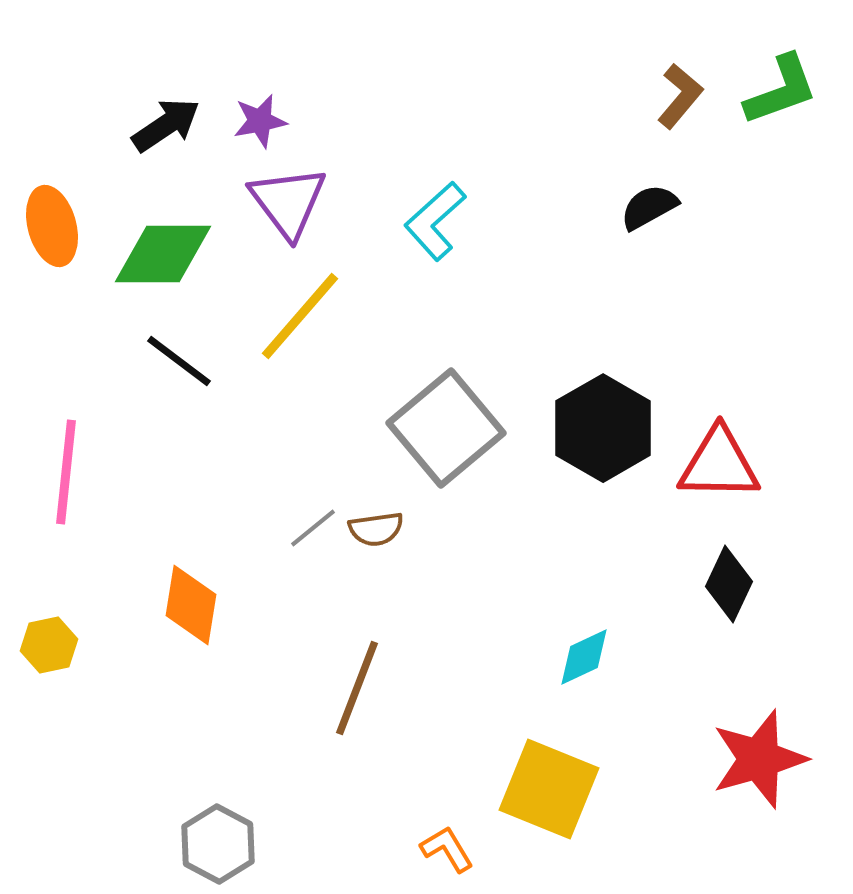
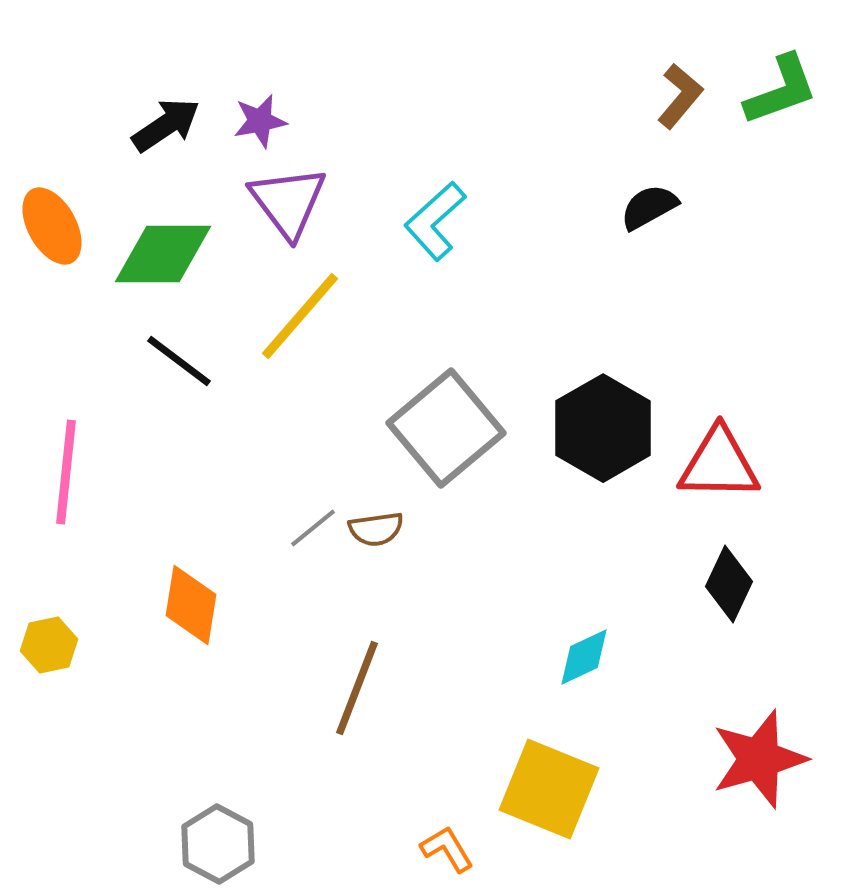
orange ellipse: rotated 14 degrees counterclockwise
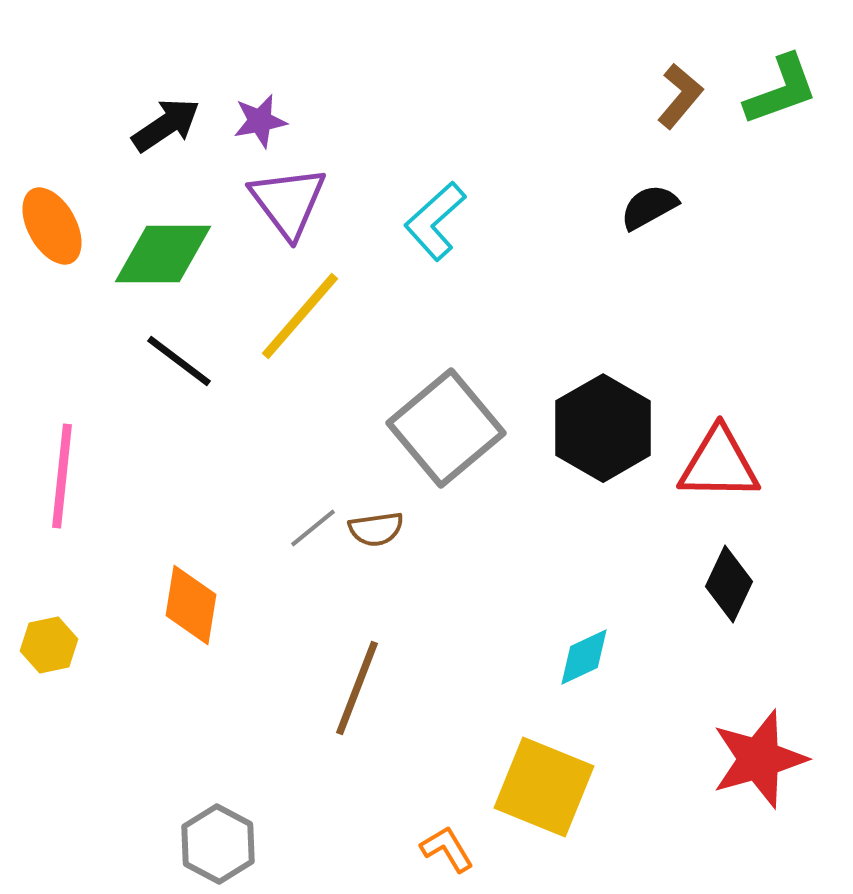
pink line: moved 4 px left, 4 px down
yellow square: moved 5 px left, 2 px up
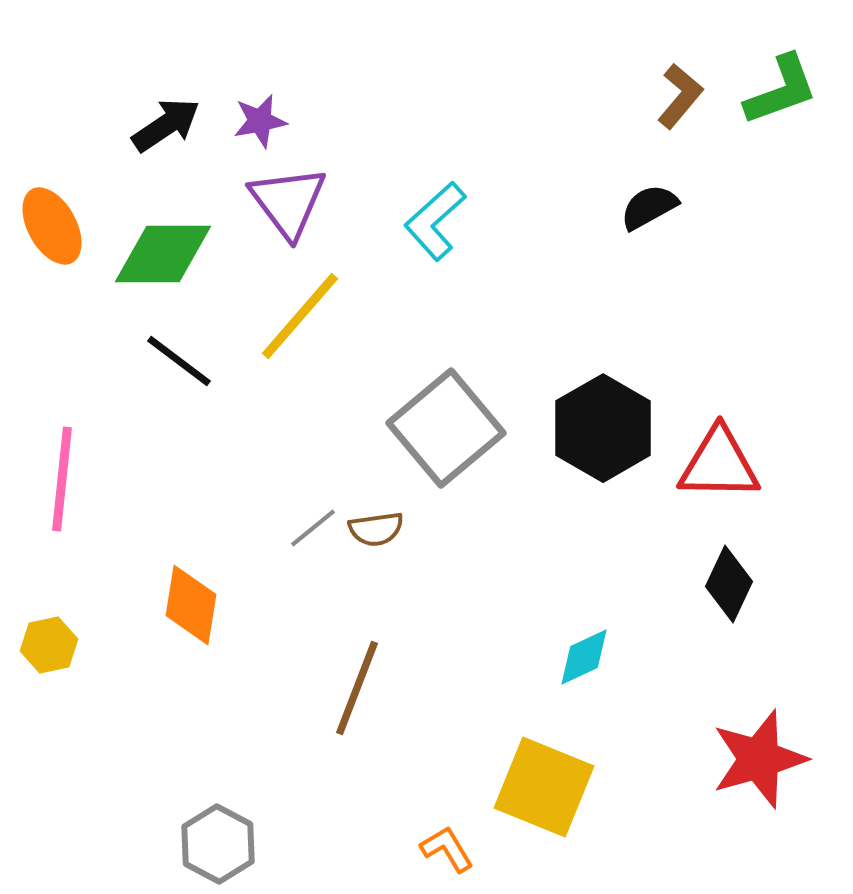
pink line: moved 3 px down
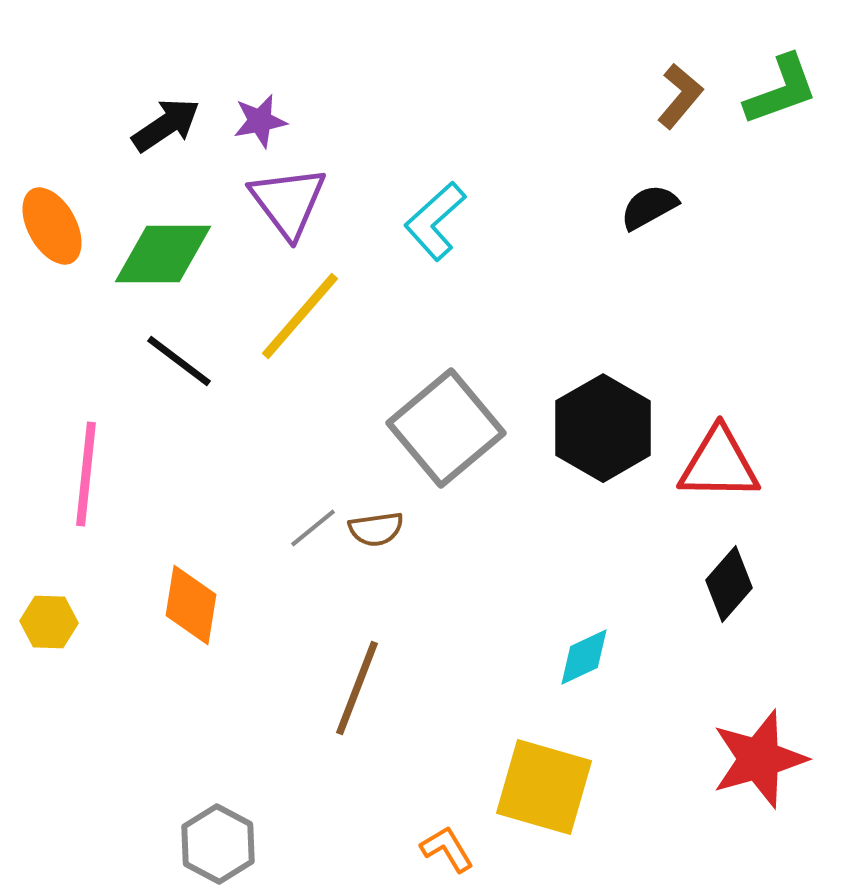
pink line: moved 24 px right, 5 px up
black diamond: rotated 16 degrees clockwise
yellow hexagon: moved 23 px up; rotated 14 degrees clockwise
yellow square: rotated 6 degrees counterclockwise
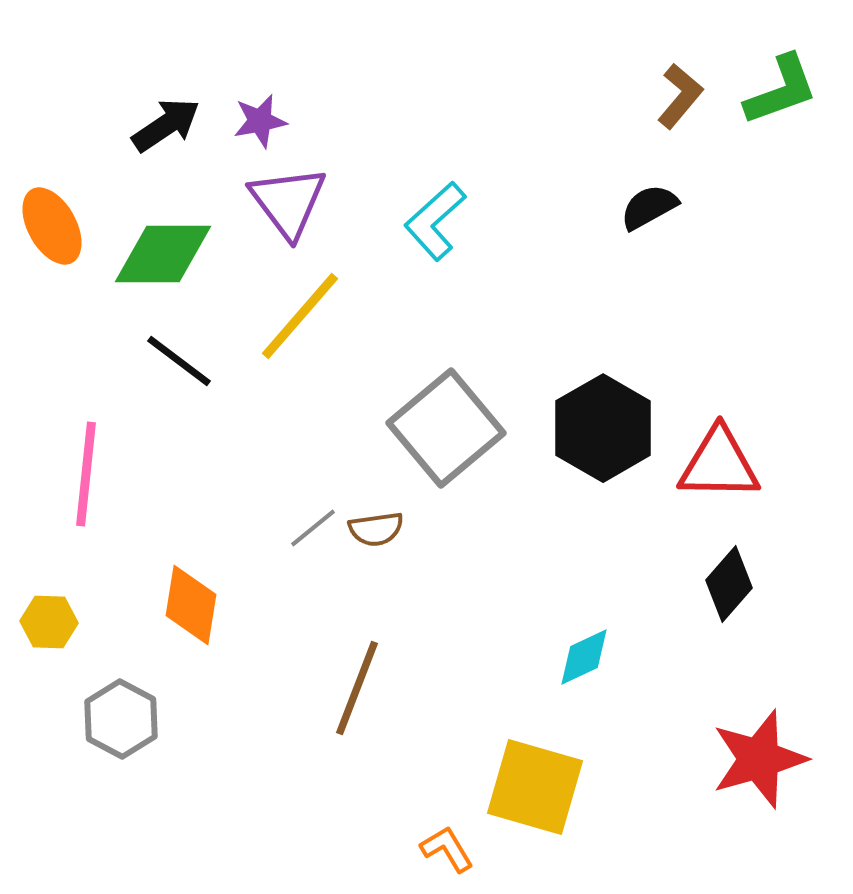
yellow square: moved 9 px left
gray hexagon: moved 97 px left, 125 px up
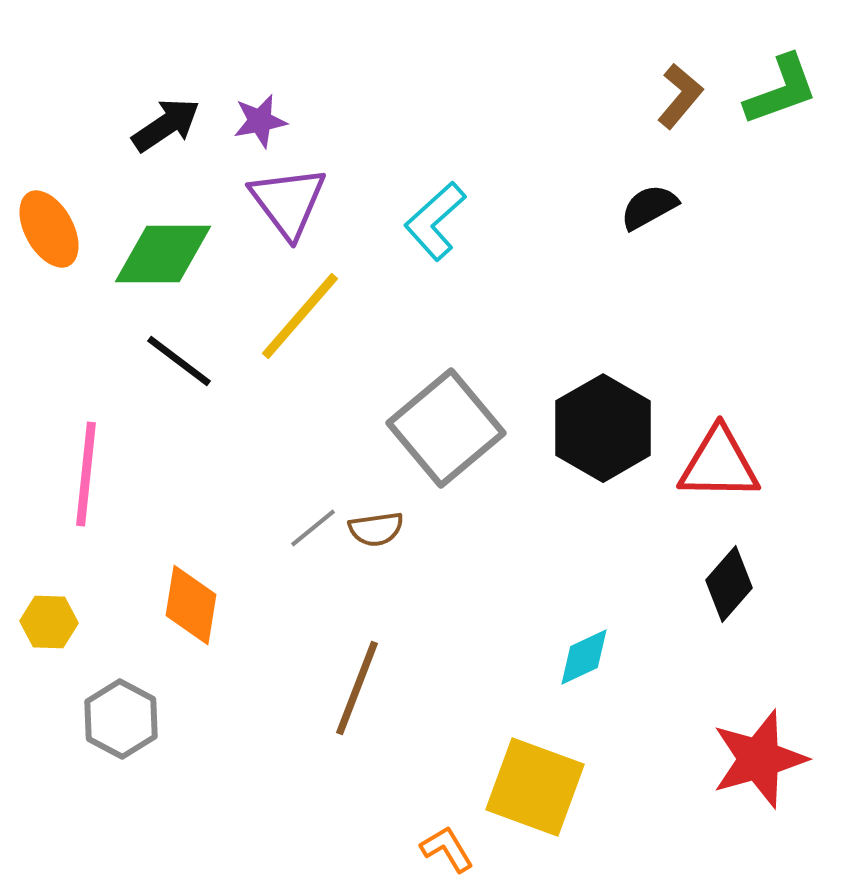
orange ellipse: moved 3 px left, 3 px down
yellow square: rotated 4 degrees clockwise
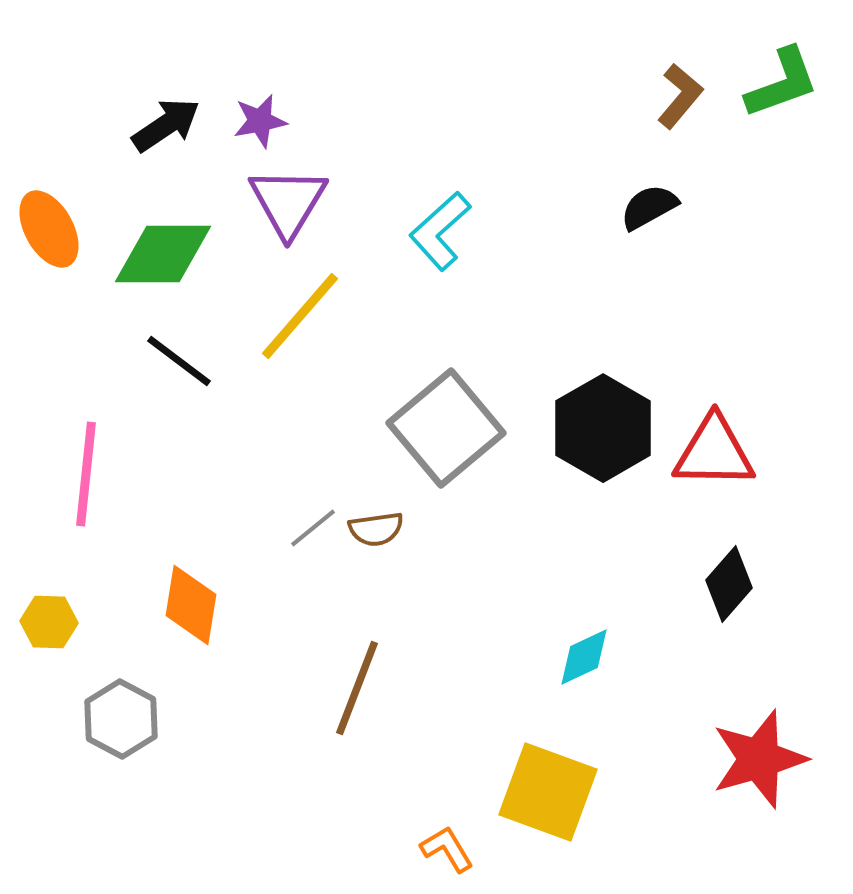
green L-shape: moved 1 px right, 7 px up
purple triangle: rotated 8 degrees clockwise
cyan L-shape: moved 5 px right, 10 px down
red triangle: moved 5 px left, 12 px up
yellow square: moved 13 px right, 5 px down
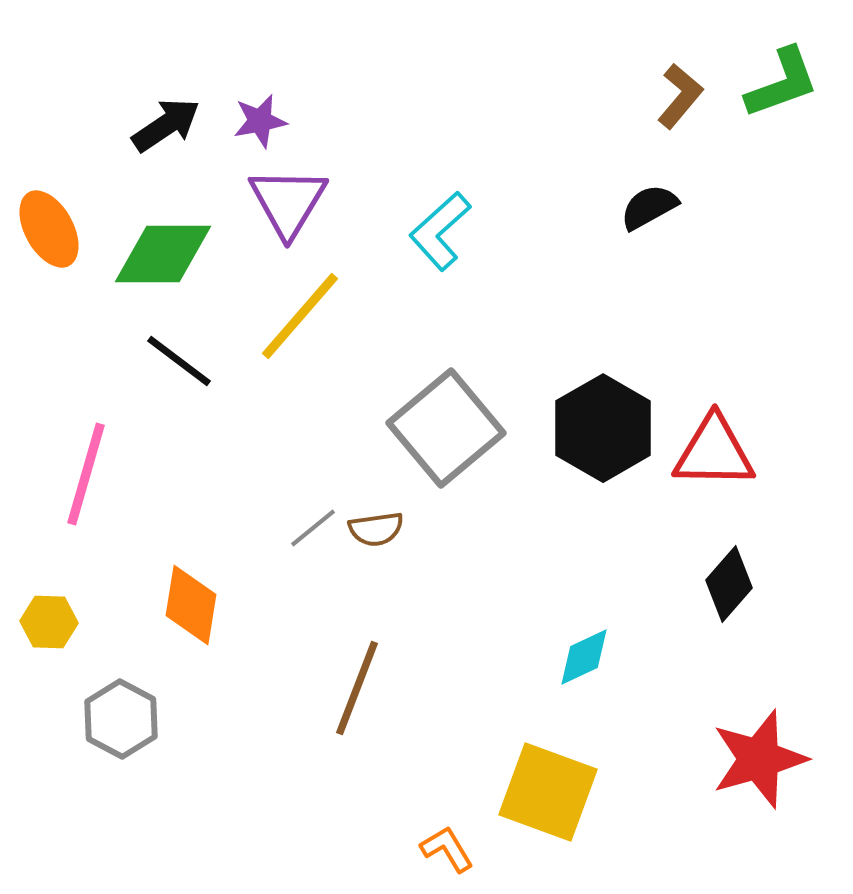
pink line: rotated 10 degrees clockwise
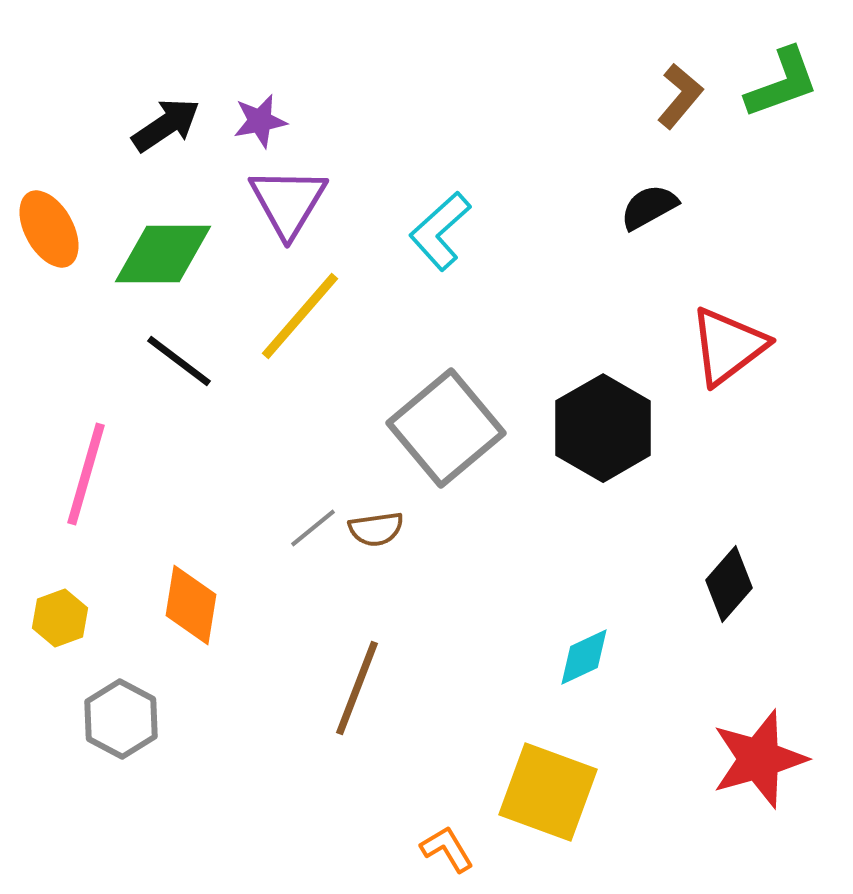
red triangle: moved 14 px right, 106 px up; rotated 38 degrees counterclockwise
yellow hexagon: moved 11 px right, 4 px up; rotated 22 degrees counterclockwise
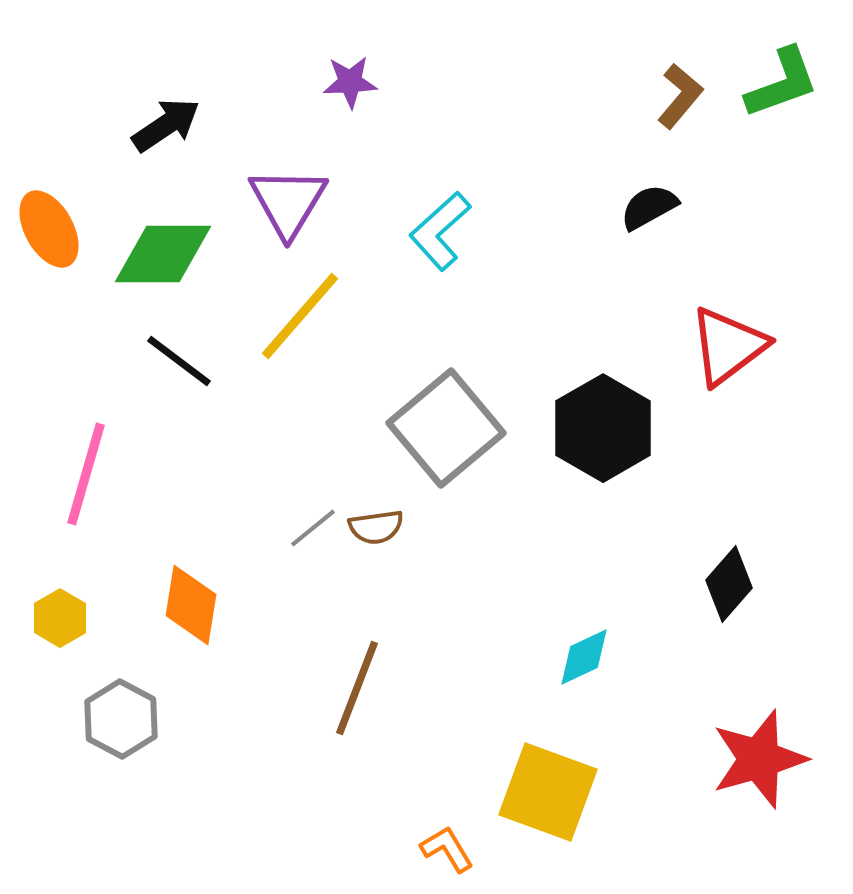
purple star: moved 90 px right, 39 px up; rotated 8 degrees clockwise
brown semicircle: moved 2 px up
yellow hexagon: rotated 10 degrees counterclockwise
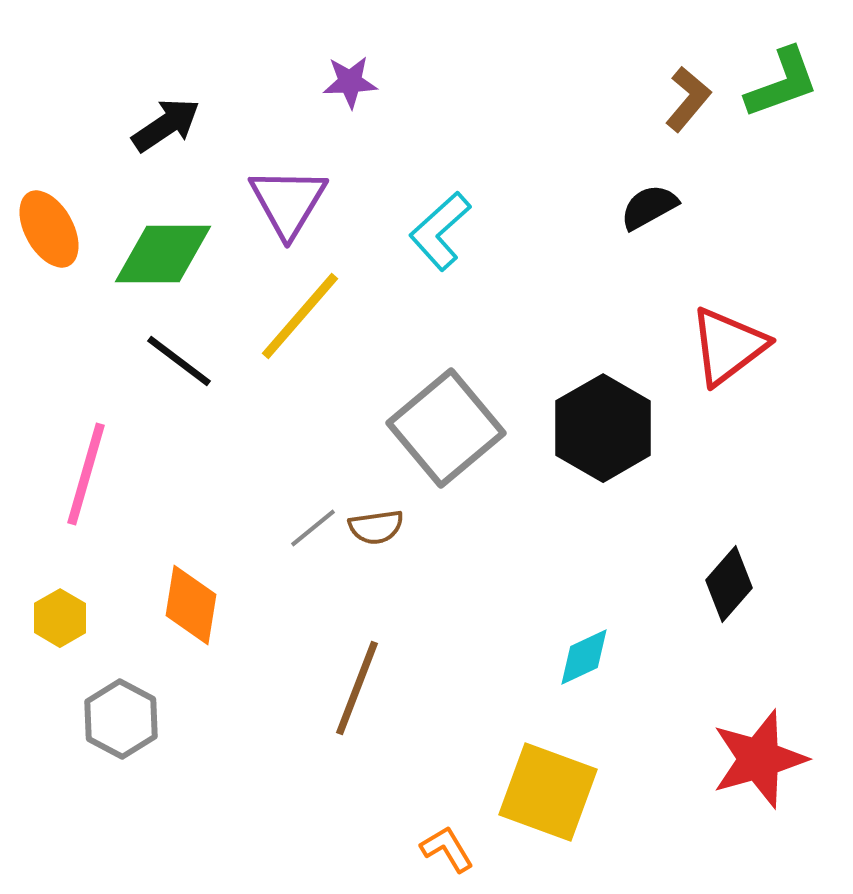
brown L-shape: moved 8 px right, 3 px down
